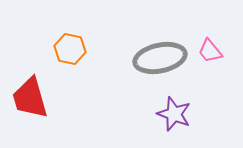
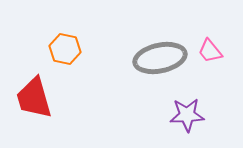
orange hexagon: moved 5 px left
red trapezoid: moved 4 px right
purple star: moved 13 px right, 1 px down; rotated 24 degrees counterclockwise
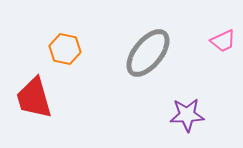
pink trapezoid: moved 13 px right, 10 px up; rotated 76 degrees counterclockwise
gray ellipse: moved 12 px left, 5 px up; rotated 39 degrees counterclockwise
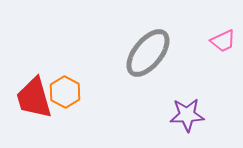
orange hexagon: moved 43 px down; rotated 16 degrees clockwise
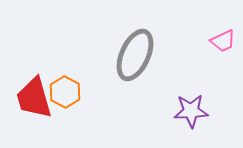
gray ellipse: moved 13 px left, 2 px down; rotated 15 degrees counterclockwise
purple star: moved 4 px right, 4 px up
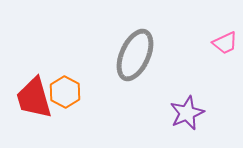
pink trapezoid: moved 2 px right, 2 px down
purple star: moved 4 px left, 2 px down; rotated 20 degrees counterclockwise
